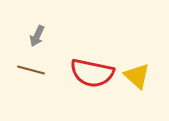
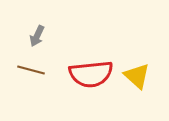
red semicircle: moved 1 px left, 1 px down; rotated 18 degrees counterclockwise
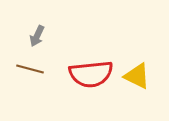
brown line: moved 1 px left, 1 px up
yellow triangle: rotated 16 degrees counterclockwise
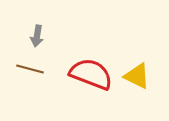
gray arrow: rotated 15 degrees counterclockwise
red semicircle: rotated 153 degrees counterclockwise
